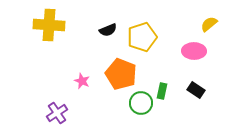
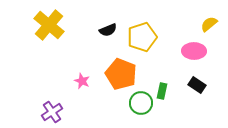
yellow cross: rotated 36 degrees clockwise
black rectangle: moved 1 px right, 5 px up
purple cross: moved 5 px left, 1 px up
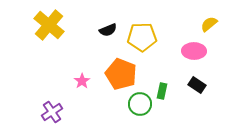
yellow pentagon: rotated 16 degrees clockwise
pink star: rotated 14 degrees clockwise
green circle: moved 1 px left, 1 px down
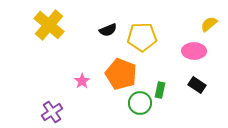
green rectangle: moved 2 px left, 1 px up
green circle: moved 1 px up
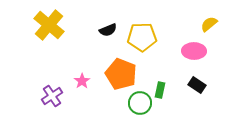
purple cross: moved 16 px up
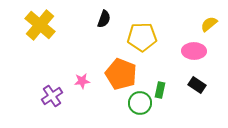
yellow cross: moved 9 px left
black semicircle: moved 4 px left, 11 px up; rotated 48 degrees counterclockwise
pink star: rotated 28 degrees clockwise
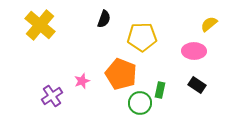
pink star: rotated 14 degrees counterclockwise
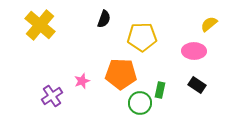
orange pentagon: rotated 20 degrees counterclockwise
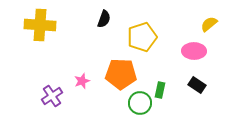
yellow cross: rotated 36 degrees counterclockwise
yellow pentagon: rotated 16 degrees counterclockwise
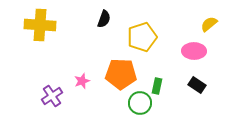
green rectangle: moved 3 px left, 4 px up
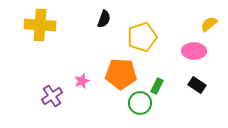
green rectangle: rotated 14 degrees clockwise
